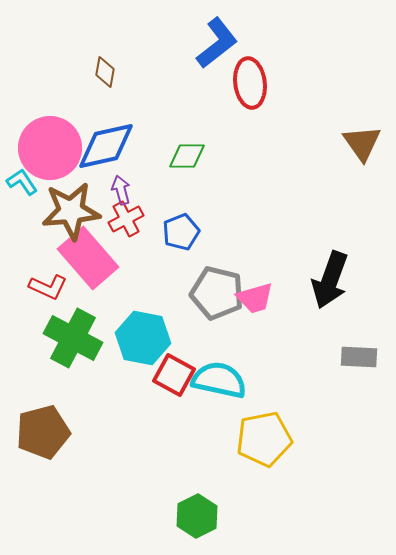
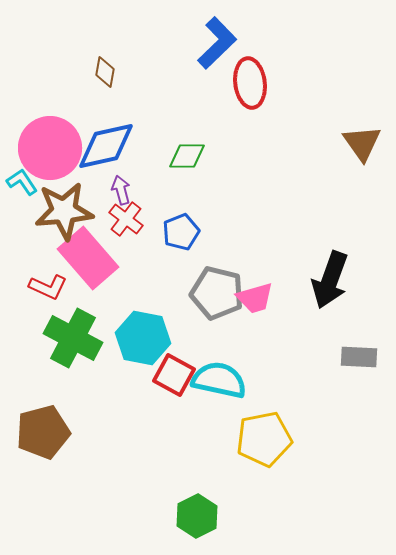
blue L-shape: rotated 6 degrees counterclockwise
brown star: moved 7 px left
red cross: rotated 24 degrees counterclockwise
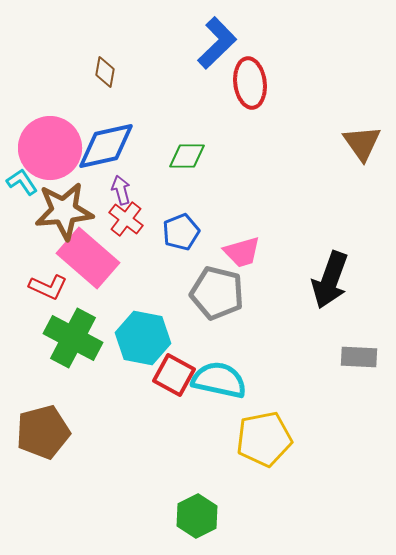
pink rectangle: rotated 8 degrees counterclockwise
pink trapezoid: moved 13 px left, 46 px up
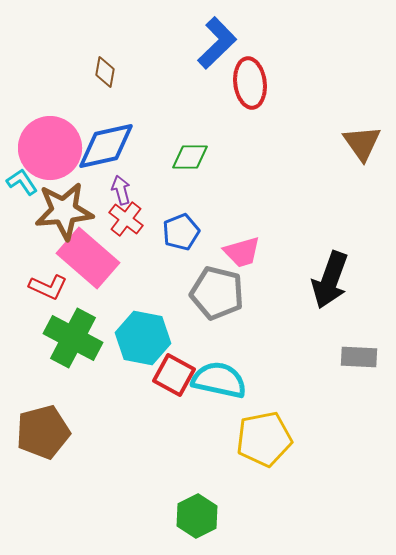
green diamond: moved 3 px right, 1 px down
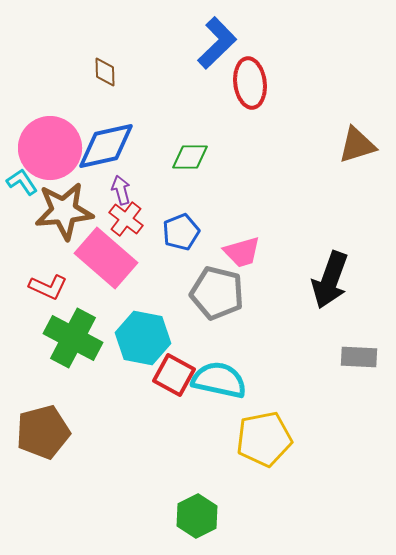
brown diamond: rotated 12 degrees counterclockwise
brown triangle: moved 5 px left, 2 px down; rotated 48 degrees clockwise
pink rectangle: moved 18 px right
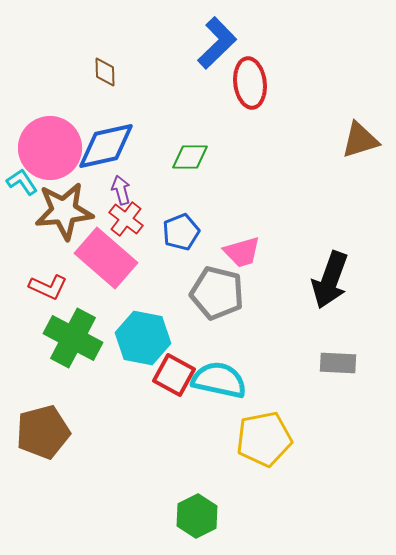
brown triangle: moved 3 px right, 5 px up
gray rectangle: moved 21 px left, 6 px down
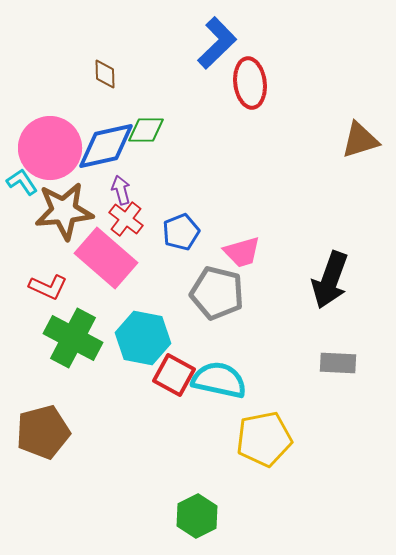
brown diamond: moved 2 px down
green diamond: moved 44 px left, 27 px up
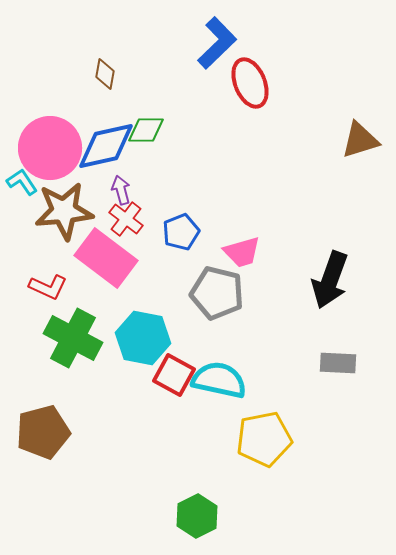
brown diamond: rotated 12 degrees clockwise
red ellipse: rotated 15 degrees counterclockwise
pink rectangle: rotated 4 degrees counterclockwise
